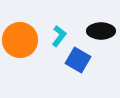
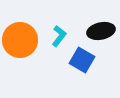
black ellipse: rotated 12 degrees counterclockwise
blue square: moved 4 px right
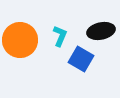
cyan L-shape: moved 1 px right; rotated 15 degrees counterclockwise
blue square: moved 1 px left, 1 px up
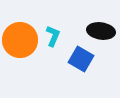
black ellipse: rotated 20 degrees clockwise
cyan L-shape: moved 7 px left
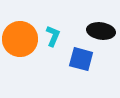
orange circle: moved 1 px up
blue square: rotated 15 degrees counterclockwise
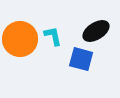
black ellipse: moved 5 px left; rotated 40 degrees counterclockwise
cyan L-shape: rotated 35 degrees counterclockwise
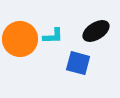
cyan L-shape: rotated 100 degrees clockwise
blue square: moved 3 px left, 4 px down
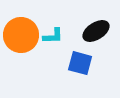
orange circle: moved 1 px right, 4 px up
blue square: moved 2 px right
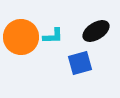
orange circle: moved 2 px down
blue square: rotated 30 degrees counterclockwise
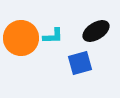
orange circle: moved 1 px down
